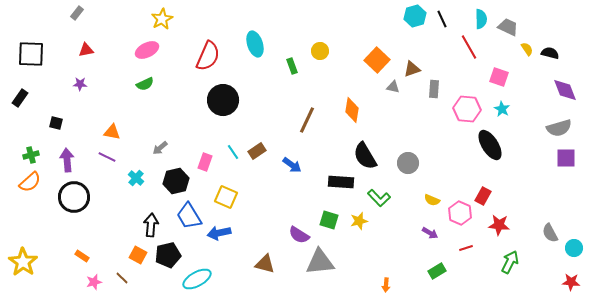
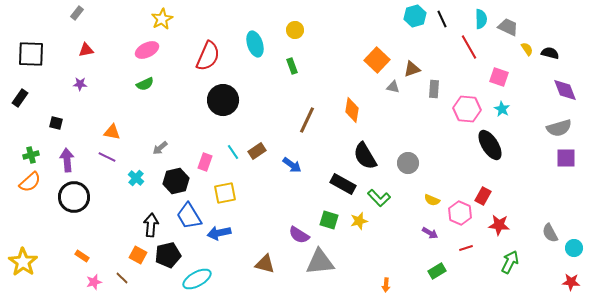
yellow circle at (320, 51): moved 25 px left, 21 px up
black rectangle at (341, 182): moved 2 px right, 2 px down; rotated 25 degrees clockwise
yellow square at (226, 197): moved 1 px left, 4 px up; rotated 35 degrees counterclockwise
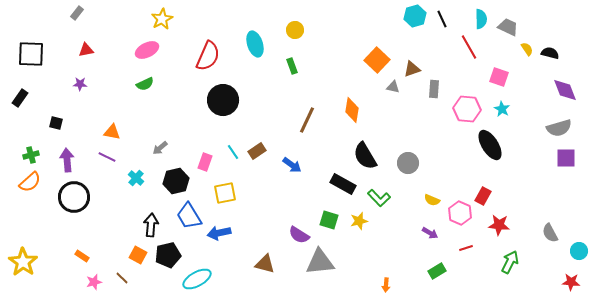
cyan circle at (574, 248): moved 5 px right, 3 px down
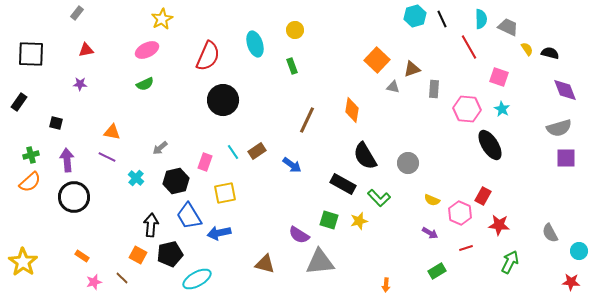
black rectangle at (20, 98): moved 1 px left, 4 px down
black pentagon at (168, 255): moved 2 px right, 1 px up
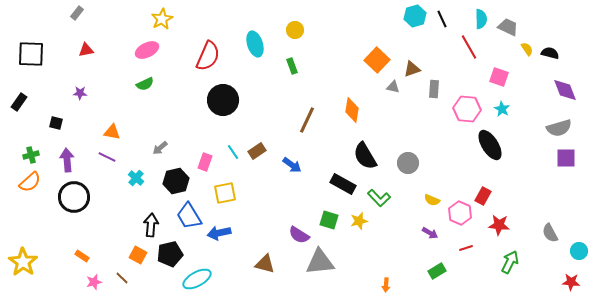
purple star at (80, 84): moved 9 px down
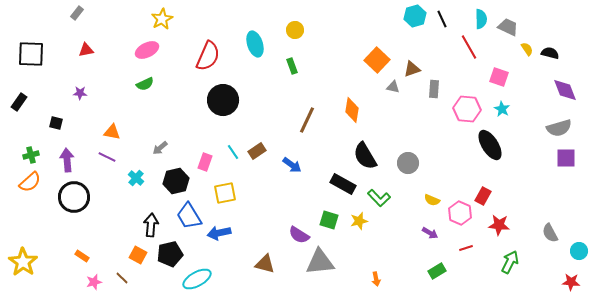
orange arrow at (386, 285): moved 10 px left, 6 px up; rotated 16 degrees counterclockwise
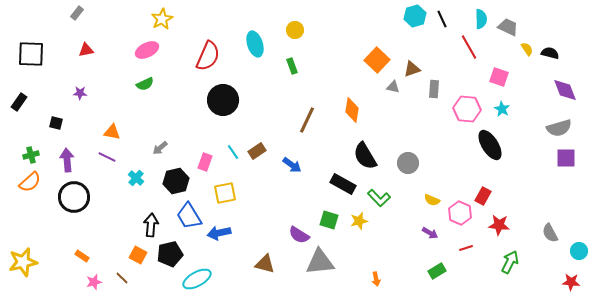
yellow star at (23, 262): rotated 24 degrees clockwise
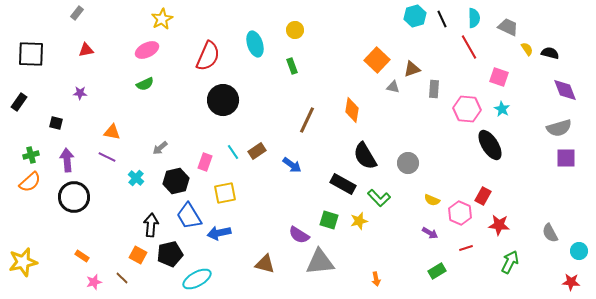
cyan semicircle at (481, 19): moved 7 px left, 1 px up
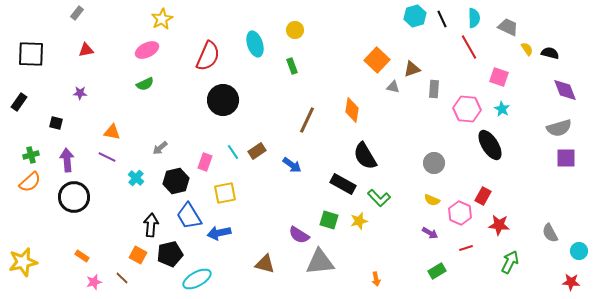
gray circle at (408, 163): moved 26 px right
